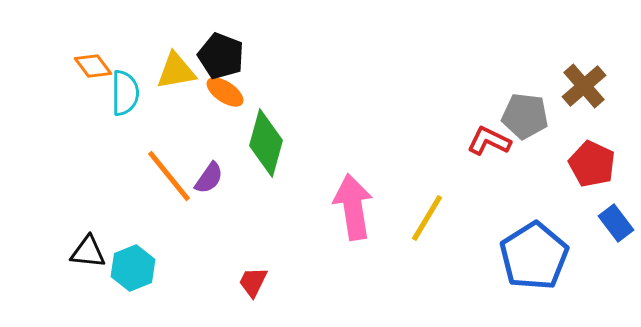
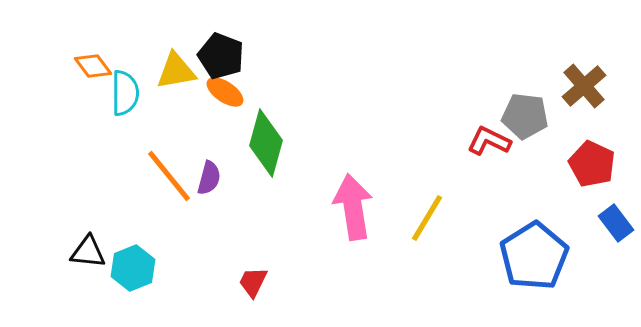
purple semicircle: rotated 20 degrees counterclockwise
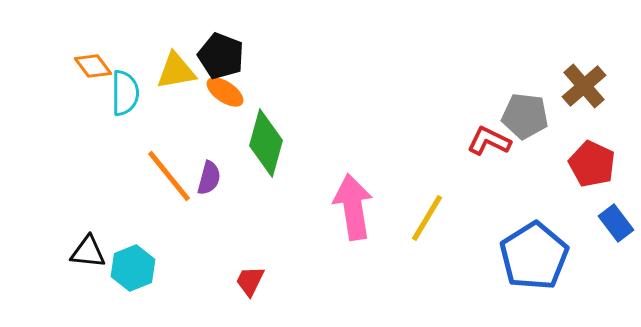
red trapezoid: moved 3 px left, 1 px up
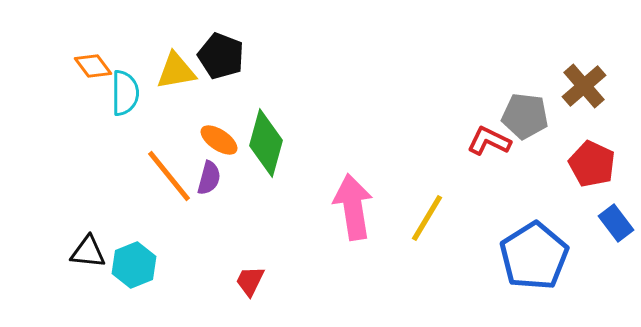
orange ellipse: moved 6 px left, 48 px down
cyan hexagon: moved 1 px right, 3 px up
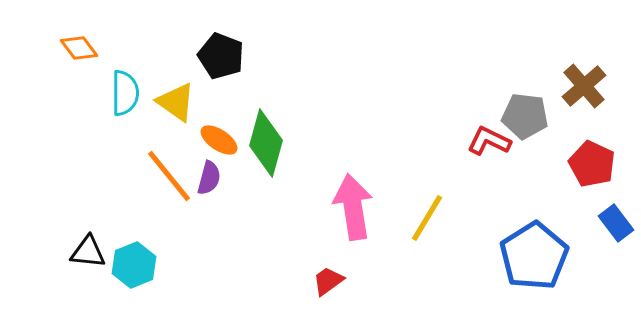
orange diamond: moved 14 px left, 18 px up
yellow triangle: moved 31 px down; rotated 45 degrees clockwise
red trapezoid: moved 78 px right; rotated 28 degrees clockwise
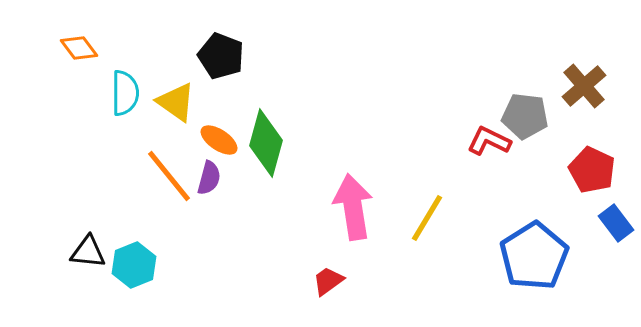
red pentagon: moved 6 px down
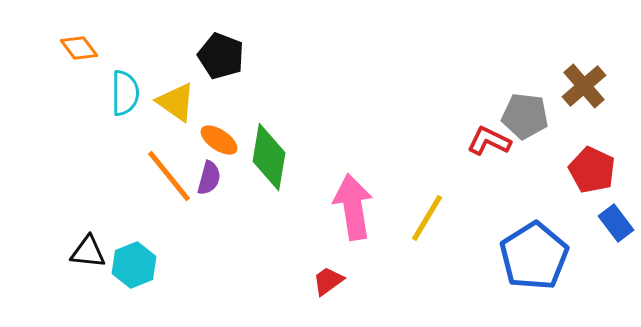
green diamond: moved 3 px right, 14 px down; rotated 6 degrees counterclockwise
